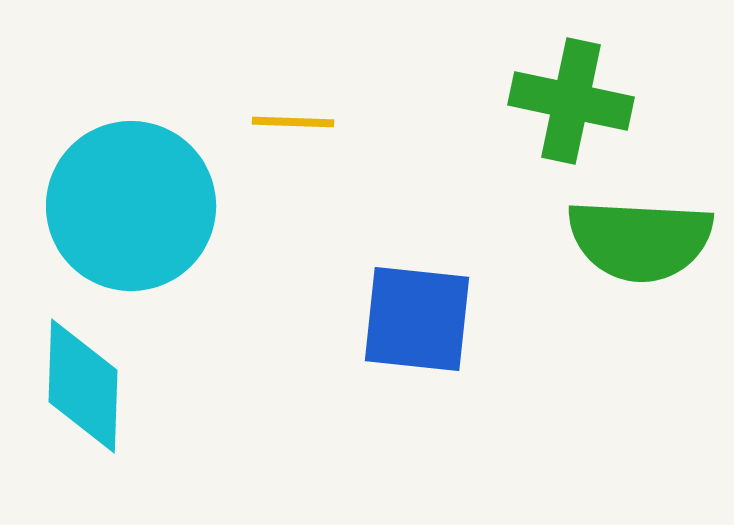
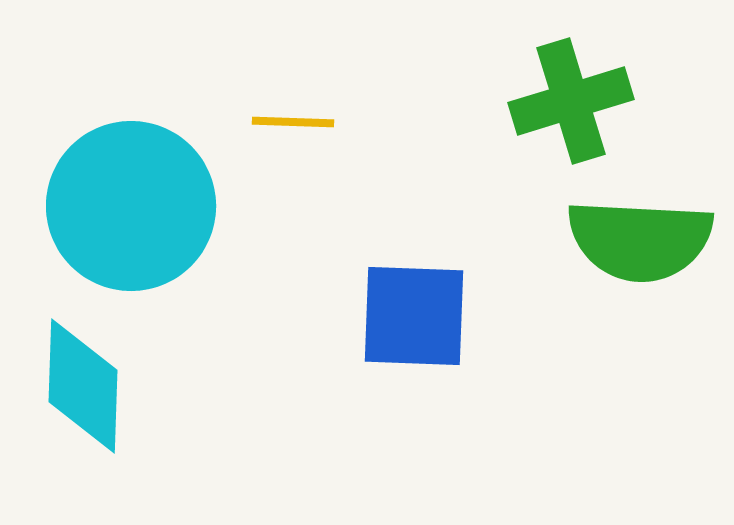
green cross: rotated 29 degrees counterclockwise
blue square: moved 3 px left, 3 px up; rotated 4 degrees counterclockwise
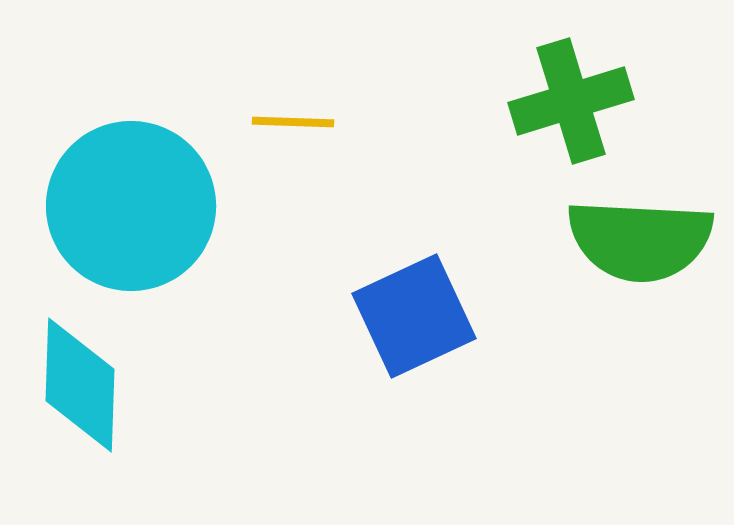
blue square: rotated 27 degrees counterclockwise
cyan diamond: moved 3 px left, 1 px up
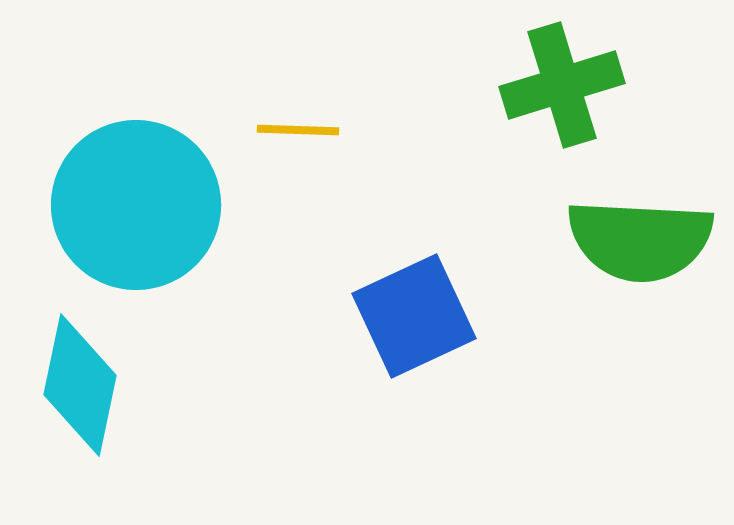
green cross: moved 9 px left, 16 px up
yellow line: moved 5 px right, 8 px down
cyan circle: moved 5 px right, 1 px up
cyan diamond: rotated 10 degrees clockwise
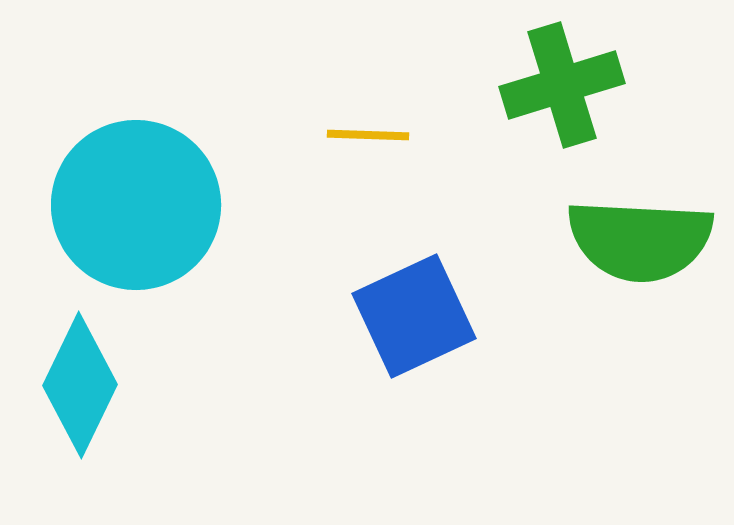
yellow line: moved 70 px right, 5 px down
cyan diamond: rotated 14 degrees clockwise
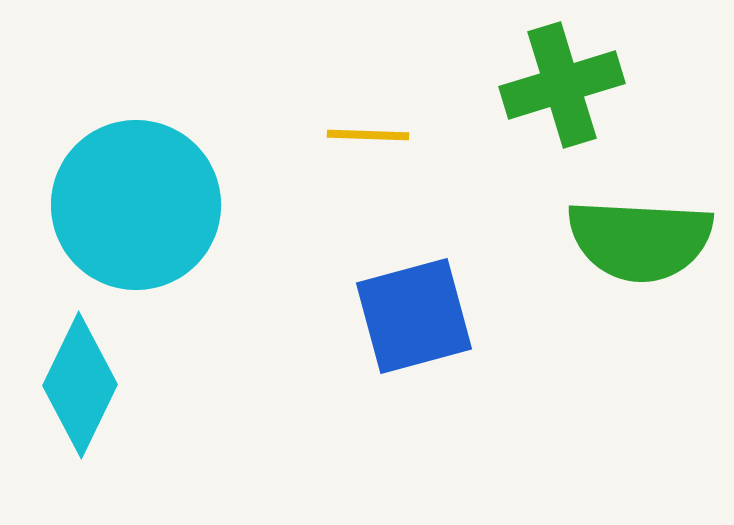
blue square: rotated 10 degrees clockwise
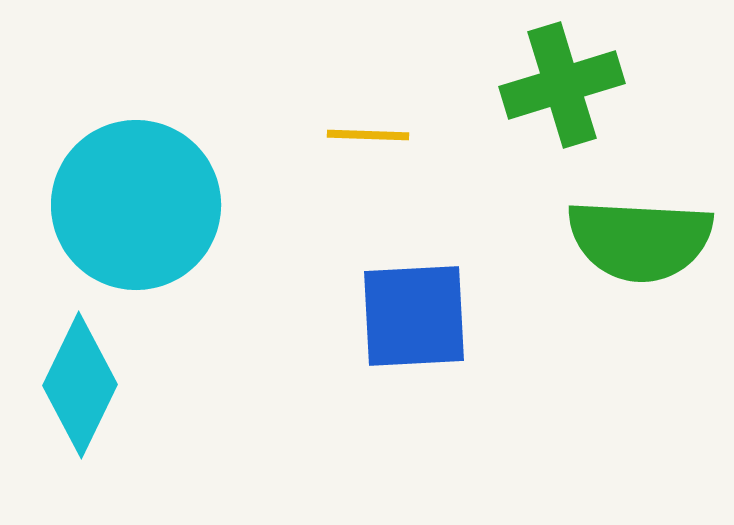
blue square: rotated 12 degrees clockwise
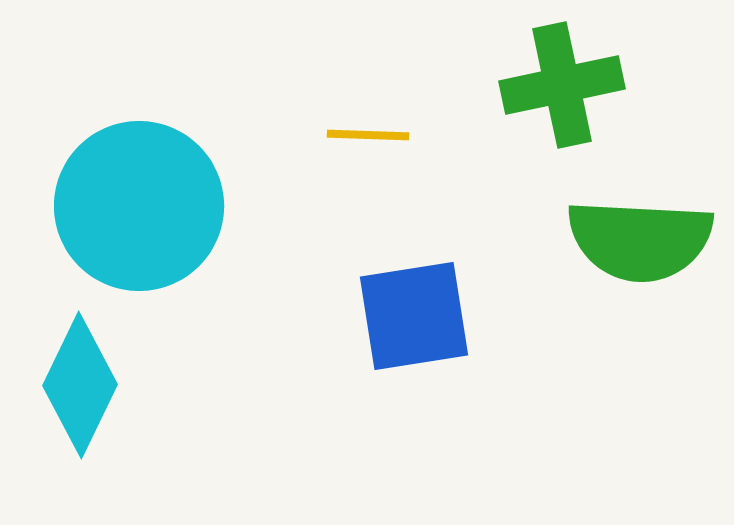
green cross: rotated 5 degrees clockwise
cyan circle: moved 3 px right, 1 px down
blue square: rotated 6 degrees counterclockwise
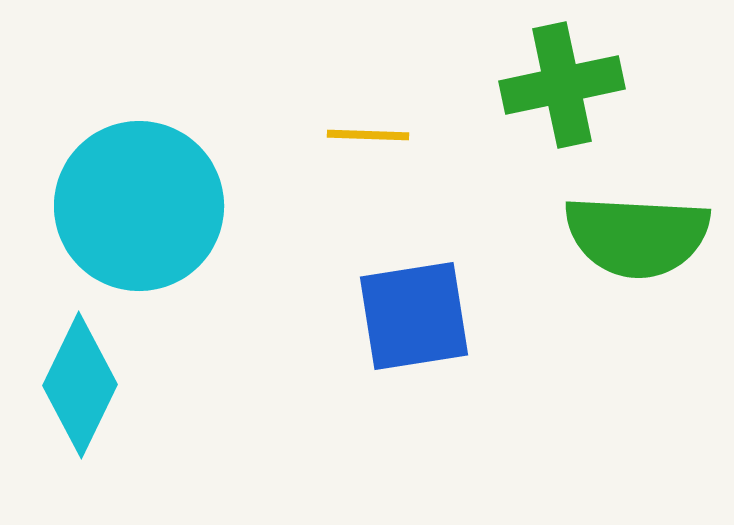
green semicircle: moved 3 px left, 4 px up
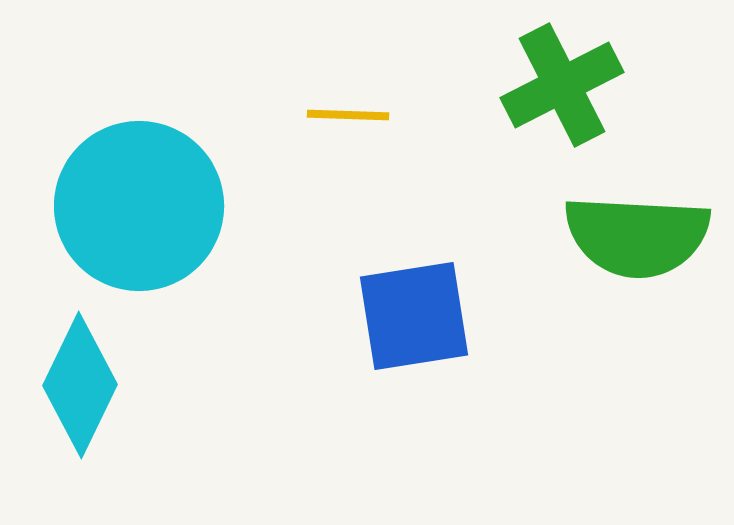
green cross: rotated 15 degrees counterclockwise
yellow line: moved 20 px left, 20 px up
